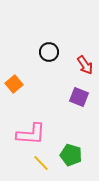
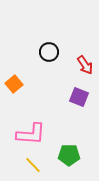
green pentagon: moved 2 px left; rotated 15 degrees counterclockwise
yellow line: moved 8 px left, 2 px down
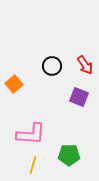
black circle: moved 3 px right, 14 px down
yellow line: rotated 60 degrees clockwise
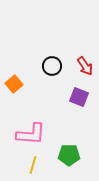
red arrow: moved 1 px down
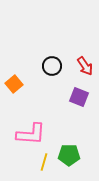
yellow line: moved 11 px right, 3 px up
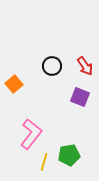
purple square: moved 1 px right
pink L-shape: rotated 56 degrees counterclockwise
green pentagon: rotated 10 degrees counterclockwise
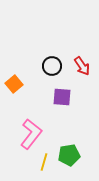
red arrow: moved 3 px left
purple square: moved 18 px left; rotated 18 degrees counterclockwise
